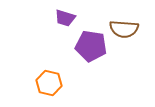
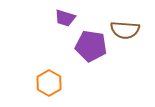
brown semicircle: moved 1 px right, 1 px down
orange hexagon: rotated 15 degrees clockwise
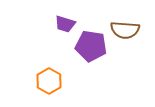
purple trapezoid: moved 6 px down
orange hexagon: moved 2 px up
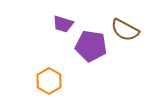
purple trapezoid: moved 2 px left
brown semicircle: rotated 24 degrees clockwise
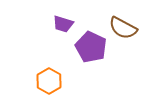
brown semicircle: moved 2 px left, 2 px up
purple pentagon: moved 1 px down; rotated 16 degrees clockwise
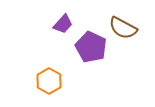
purple trapezoid: rotated 65 degrees counterclockwise
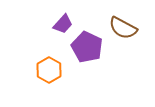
purple pentagon: moved 4 px left
orange hexagon: moved 11 px up
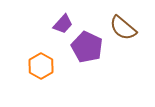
brown semicircle: rotated 12 degrees clockwise
orange hexagon: moved 8 px left, 4 px up
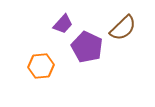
brown semicircle: rotated 84 degrees counterclockwise
orange hexagon: rotated 25 degrees clockwise
